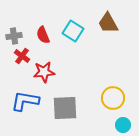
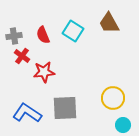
brown trapezoid: moved 1 px right
blue L-shape: moved 2 px right, 12 px down; rotated 24 degrees clockwise
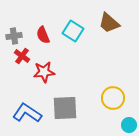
brown trapezoid: rotated 20 degrees counterclockwise
cyan circle: moved 6 px right
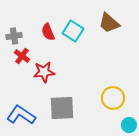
red semicircle: moved 5 px right, 3 px up
gray square: moved 3 px left
blue L-shape: moved 6 px left, 2 px down
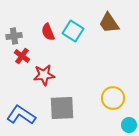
brown trapezoid: rotated 15 degrees clockwise
red star: moved 3 px down
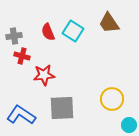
red cross: rotated 21 degrees counterclockwise
yellow circle: moved 1 px left, 1 px down
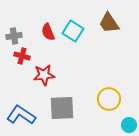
yellow circle: moved 3 px left
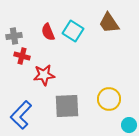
gray square: moved 5 px right, 2 px up
blue L-shape: rotated 80 degrees counterclockwise
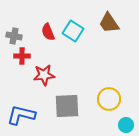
gray cross: rotated 21 degrees clockwise
red cross: rotated 14 degrees counterclockwise
blue L-shape: rotated 60 degrees clockwise
cyan circle: moved 3 px left
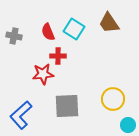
cyan square: moved 1 px right, 2 px up
red cross: moved 36 px right
red star: moved 1 px left, 1 px up
yellow circle: moved 4 px right
blue L-shape: rotated 56 degrees counterclockwise
cyan circle: moved 2 px right
